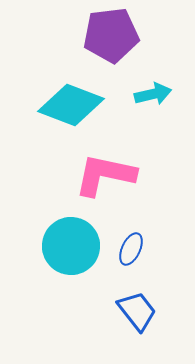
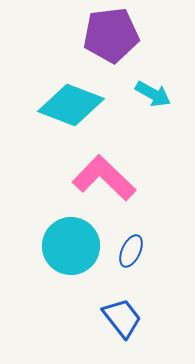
cyan arrow: rotated 42 degrees clockwise
pink L-shape: moved 1 px left, 3 px down; rotated 32 degrees clockwise
blue ellipse: moved 2 px down
blue trapezoid: moved 15 px left, 7 px down
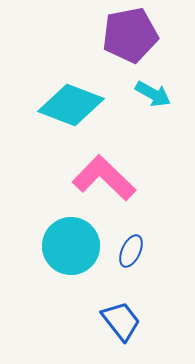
purple pentagon: moved 19 px right; rotated 4 degrees counterclockwise
blue trapezoid: moved 1 px left, 3 px down
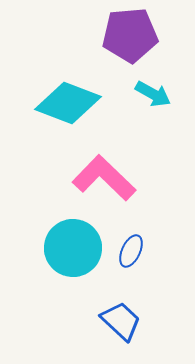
purple pentagon: rotated 6 degrees clockwise
cyan diamond: moved 3 px left, 2 px up
cyan circle: moved 2 px right, 2 px down
blue trapezoid: rotated 9 degrees counterclockwise
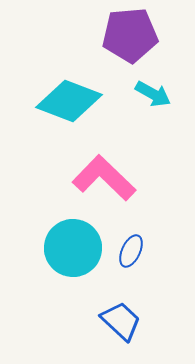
cyan diamond: moved 1 px right, 2 px up
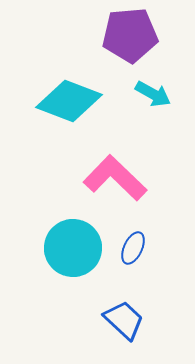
pink L-shape: moved 11 px right
blue ellipse: moved 2 px right, 3 px up
blue trapezoid: moved 3 px right, 1 px up
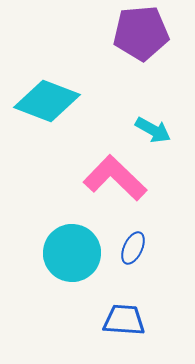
purple pentagon: moved 11 px right, 2 px up
cyan arrow: moved 36 px down
cyan diamond: moved 22 px left
cyan circle: moved 1 px left, 5 px down
blue trapezoid: rotated 39 degrees counterclockwise
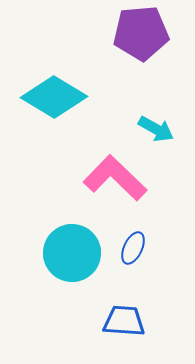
cyan diamond: moved 7 px right, 4 px up; rotated 10 degrees clockwise
cyan arrow: moved 3 px right, 1 px up
blue trapezoid: moved 1 px down
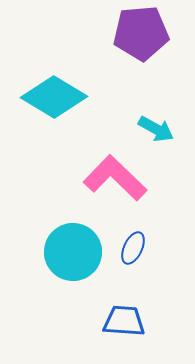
cyan circle: moved 1 px right, 1 px up
